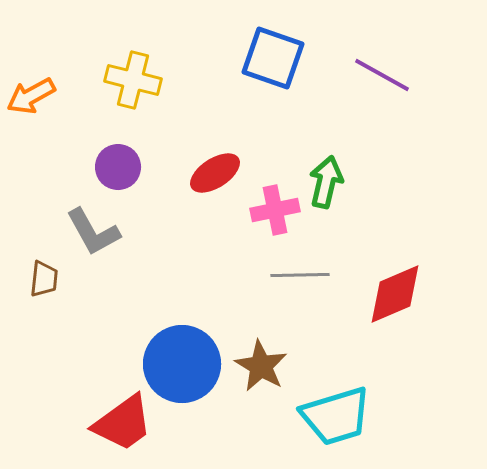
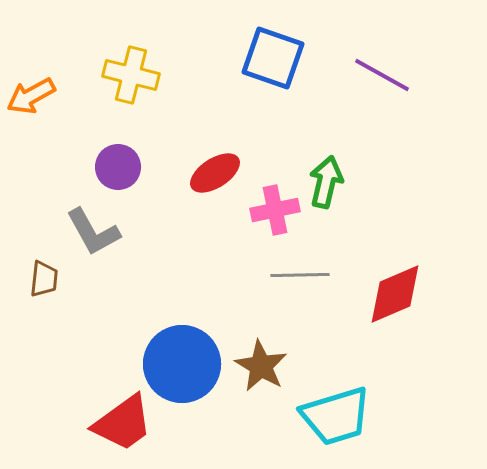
yellow cross: moved 2 px left, 5 px up
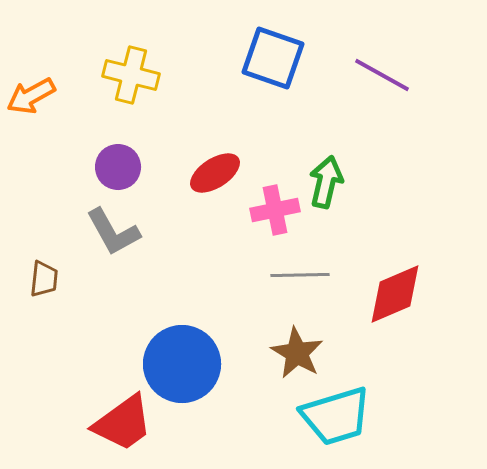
gray L-shape: moved 20 px right
brown star: moved 36 px right, 13 px up
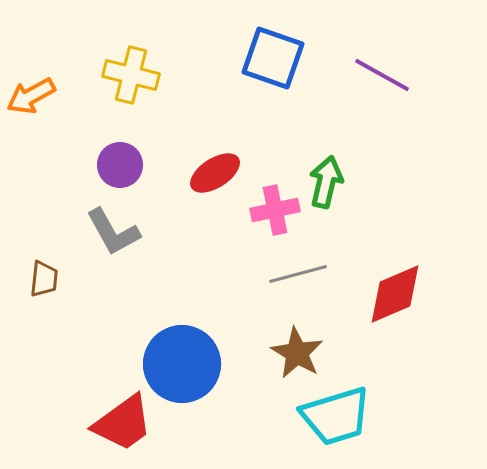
purple circle: moved 2 px right, 2 px up
gray line: moved 2 px left, 1 px up; rotated 14 degrees counterclockwise
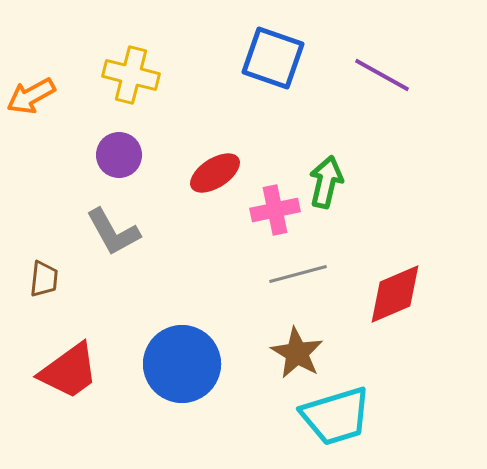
purple circle: moved 1 px left, 10 px up
red trapezoid: moved 54 px left, 52 px up
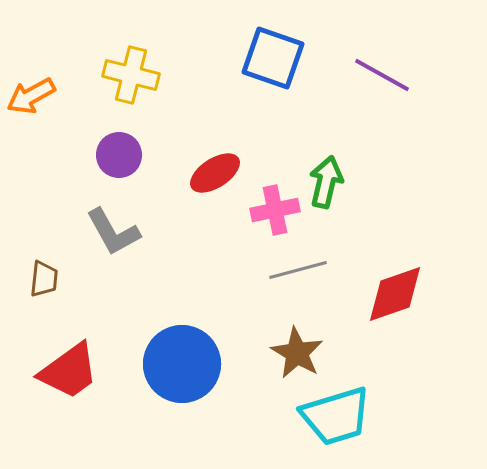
gray line: moved 4 px up
red diamond: rotated 4 degrees clockwise
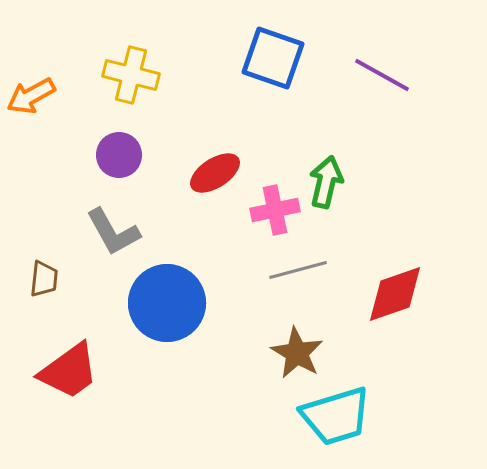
blue circle: moved 15 px left, 61 px up
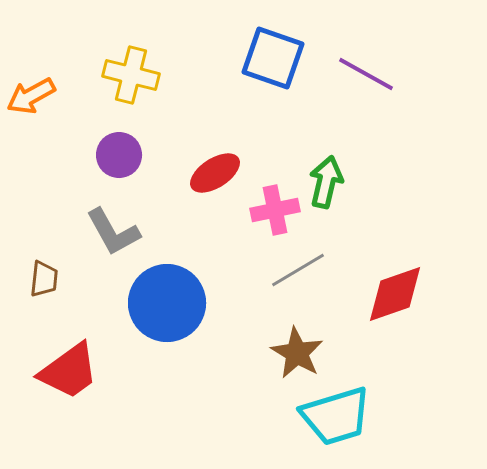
purple line: moved 16 px left, 1 px up
gray line: rotated 16 degrees counterclockwise
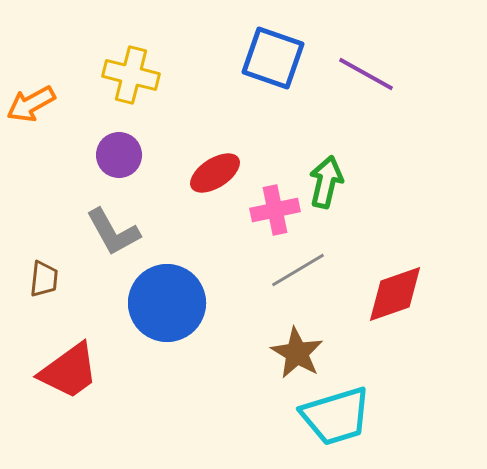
orange arrow: moved 8 px down
